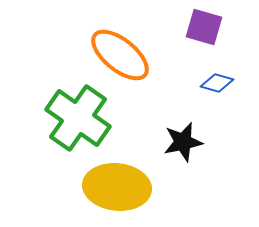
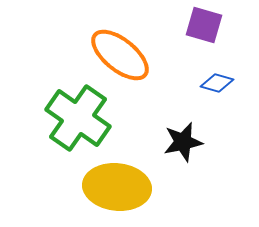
purple square: moved 2 px up
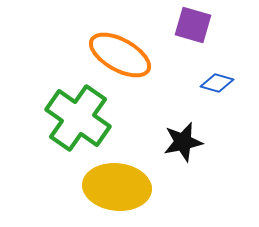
purple square: moved 11 px left
orange ellipse: rotated 10 degrees counterclockwise
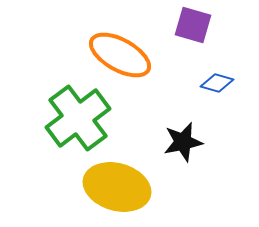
green cross: rotated 18 degrees clockwise
yellow ellipse: rotated 10 degrees clockwise
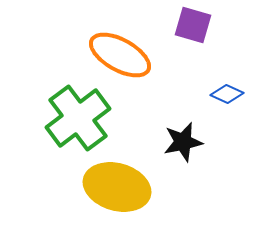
blue diamond: moved 10 px right, 11 px down; rotated 8 degrees clockwise
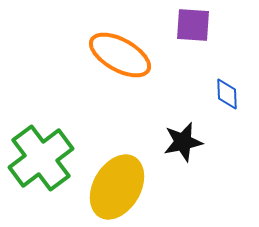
purple square: rotated 12 degrees counterclockwise
blue diamond: rotated 64 degrees clockwise
green cross: moved 37 px left, 40 px down
yellow ellipse: rotated 76 degrees counterclockwise
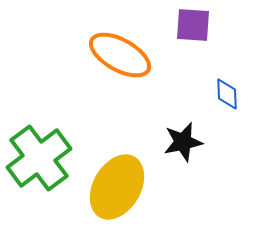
green cross: moved 2 px left
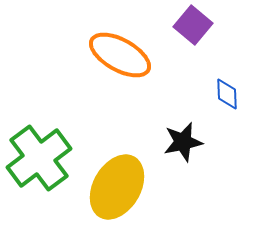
purple square: rotated 36 degrees clockwise
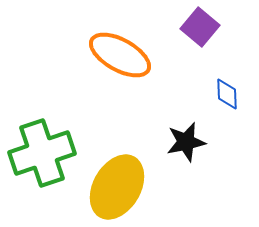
purple square: moved 7 px right, 2 px down
black star: moved 3 px right
green cross: moved 3 px right, 5 px up; rotated 18 degrees clockwise
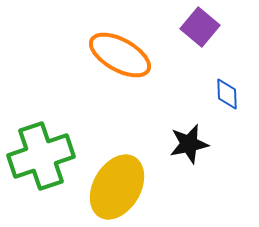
black star: moved 3 px right, 2 px down
green cross: moved 1 px left, 3 px down
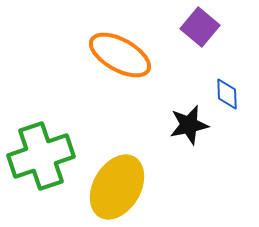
black star: moved 19 px up
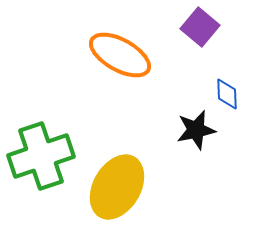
black star: moved 7 px right, 5 px down
